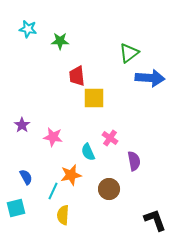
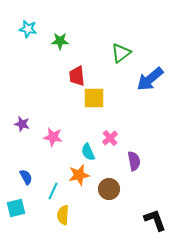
green triangle: moved 8 px left
blue arrow: moved 1 px down; rotated 136 degrees clockwise
purple star: moved 1 px up; rotated 21 degrees counterclockwise
pink cross: rotated 14 degrees clockwise
orange star: moved 8 px right
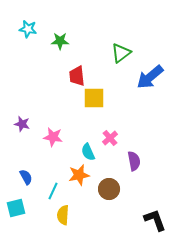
blue arrow: moved 2 px up
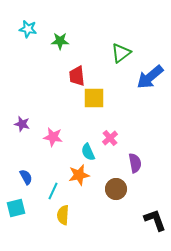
purple semicircle: moved 1 px right, 2 px down
brown circle: moved 7 px right
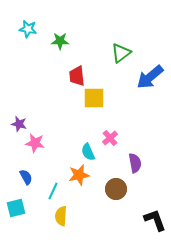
purple star: moved 3 px left
pink star: moved 18 px left, 6 px down
yellow semicircle: moved 2 px left, 1 px down
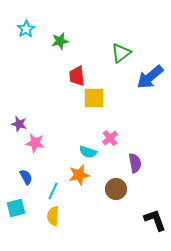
cyan star: moved 2 px left; rotated 30 degrees clockwise
green star: rotated 12 degrees counterclockwise
cyan semicircle: rotated 48 degrees counterclockwise
yellow semicircle: moved 8 px left
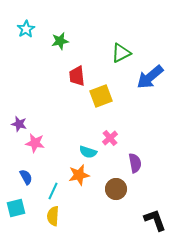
green triangle: rotated 10 degrees clockwise
yellow square: moved 7 px right, 2 px up; rotated 20 degrees counterclockwise
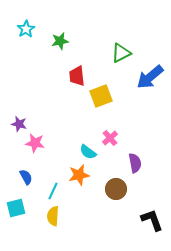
cyan semicircle: rotated 18 degrees clockwise
black L-shape: moved 3 px left
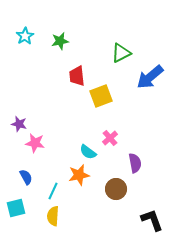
cyan star: moved 1 px left, 7 px down
